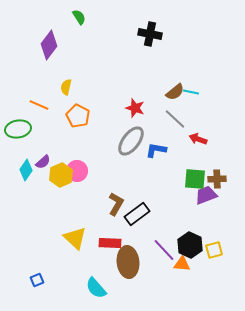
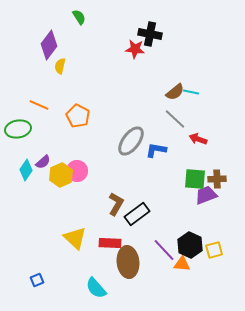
yellow semicircle: moved 6 px left, 21 px up
red star: moved 59 px up; rotated 12 degrees counterclockwise
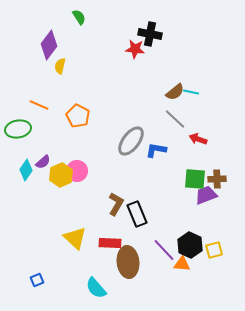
black rectangle: rotated 75 degrees counterclockwise
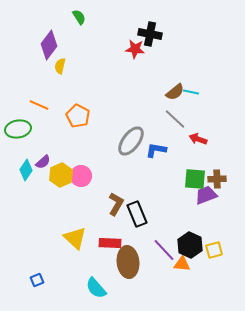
pink circle: moved 4 px right, 5 px down
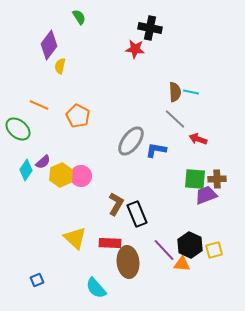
black cross: moved 6 px up
brown semicircle: rotated 54 degrees counterclockwise
green ellipse: rotated 50 degrees clockwise
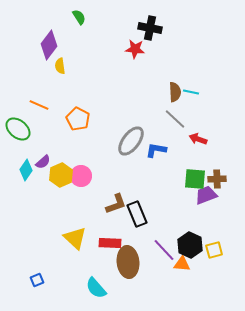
yellow semicircle: rotated 21 degrees counterclockwise
orange pentagon: moved 3 px down
brown L-shape: rotated 40 degrees clockwise
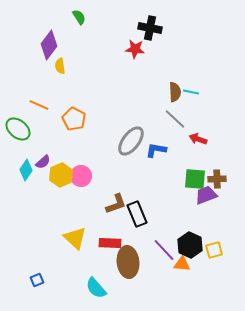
orange pentagon: moved 4 px left
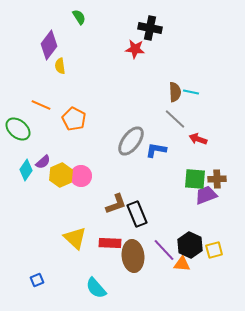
orange line: moved 2 px right
brown ellipse: moved 5 px right, 6 px up
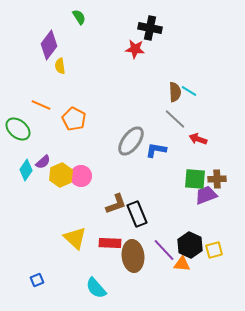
cyan line: moved 2 px left, 1 px up; rotated 21 degrees clockwise
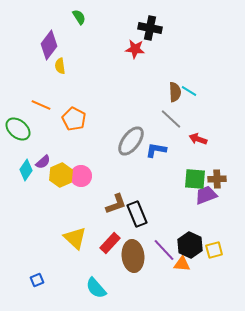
gray line: moved 4 px left
red rectangle: rotated 50 degrees counterclockwise
